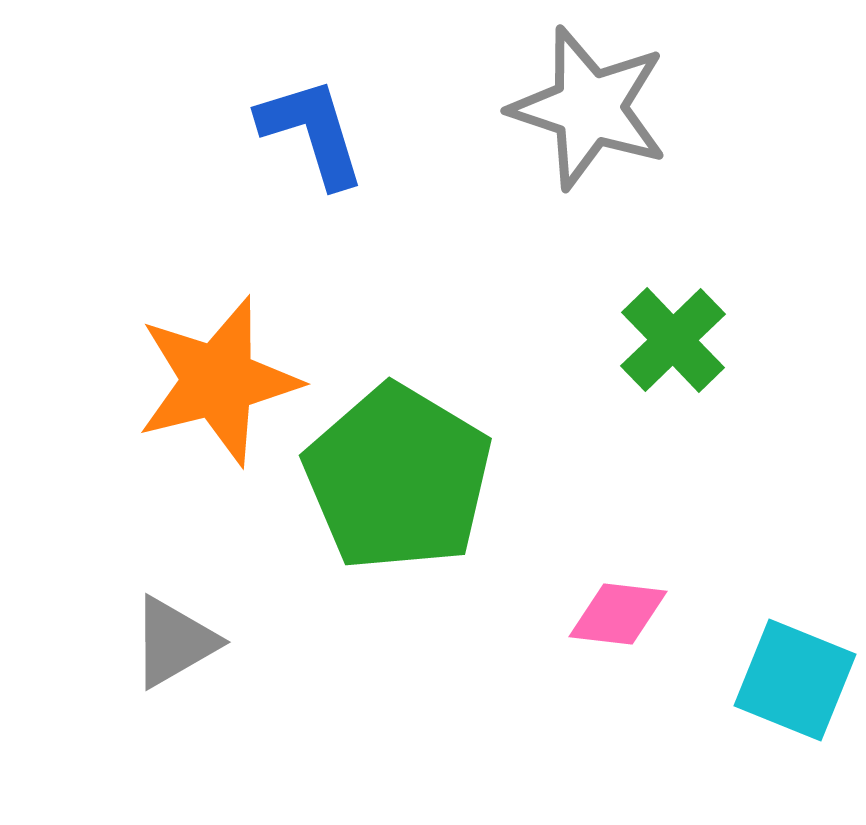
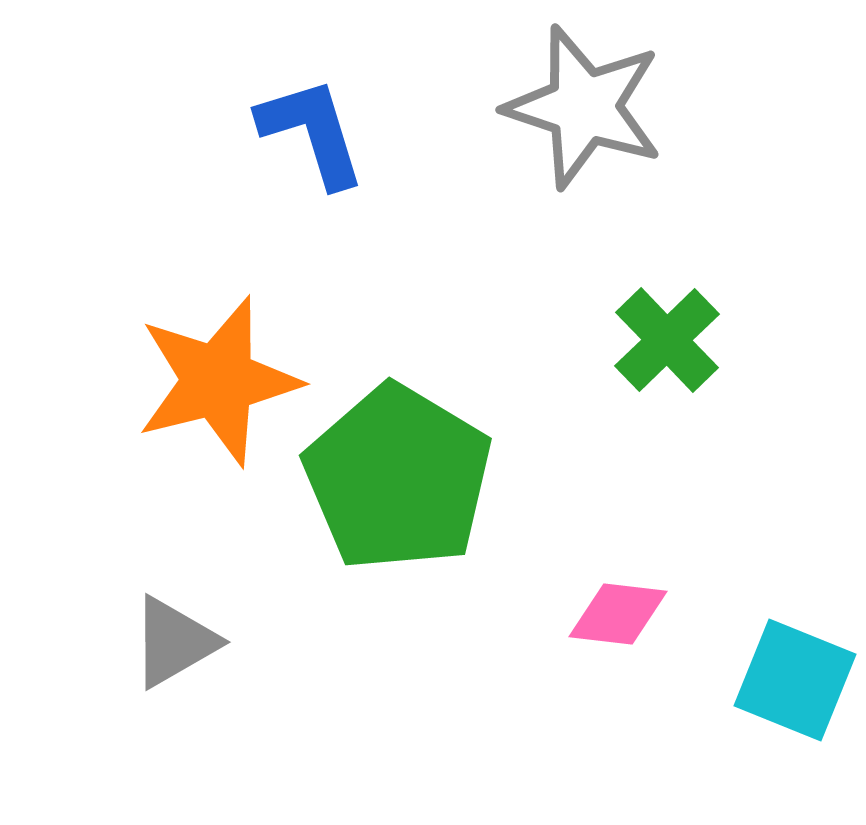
gray star: moved 5 px left, 1 px up
green cross: moved 6 px left
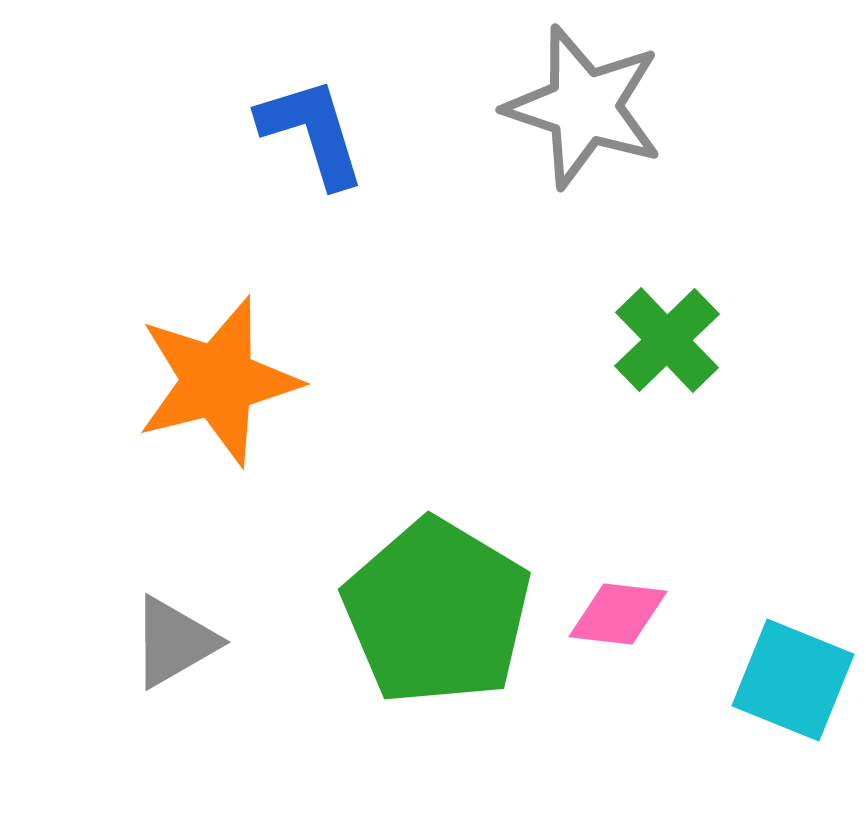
green pentagon: moved 39 px right, 134 px down
cyan square: moved 2 px left
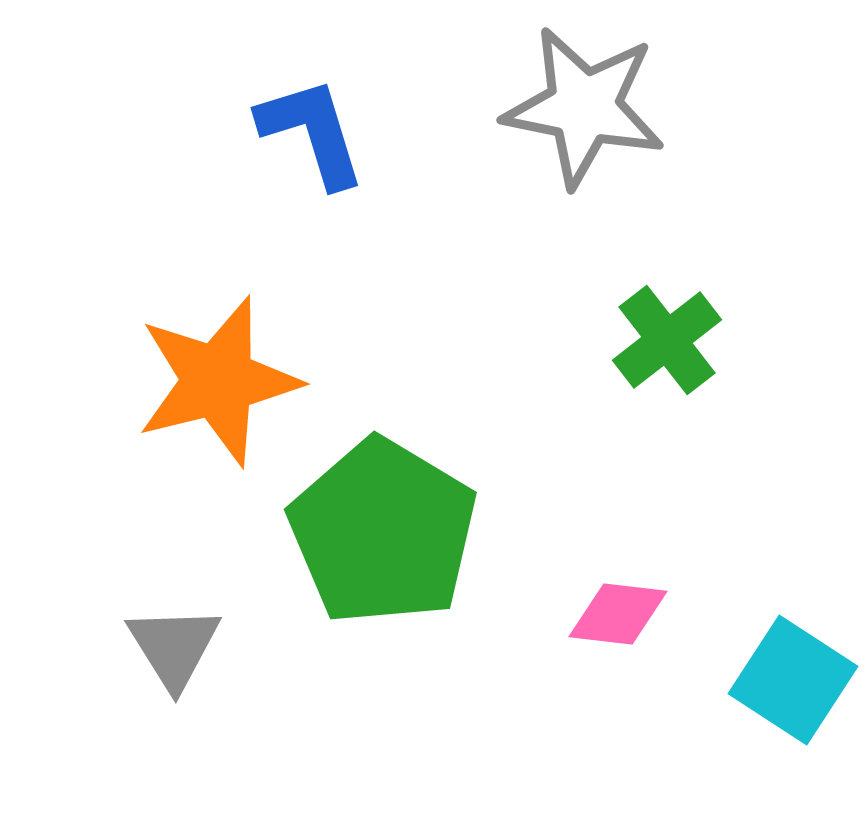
gray star: rotated 7 degrees counterclockwise
green cross: rotated 6 degrees clockwise
green pentagon: moved 54 px left, 80 px up
gray triangle: moved 5 px down; rotated 32 degrees counterclockwise
cyan square: rotated 11 degrees clockwise
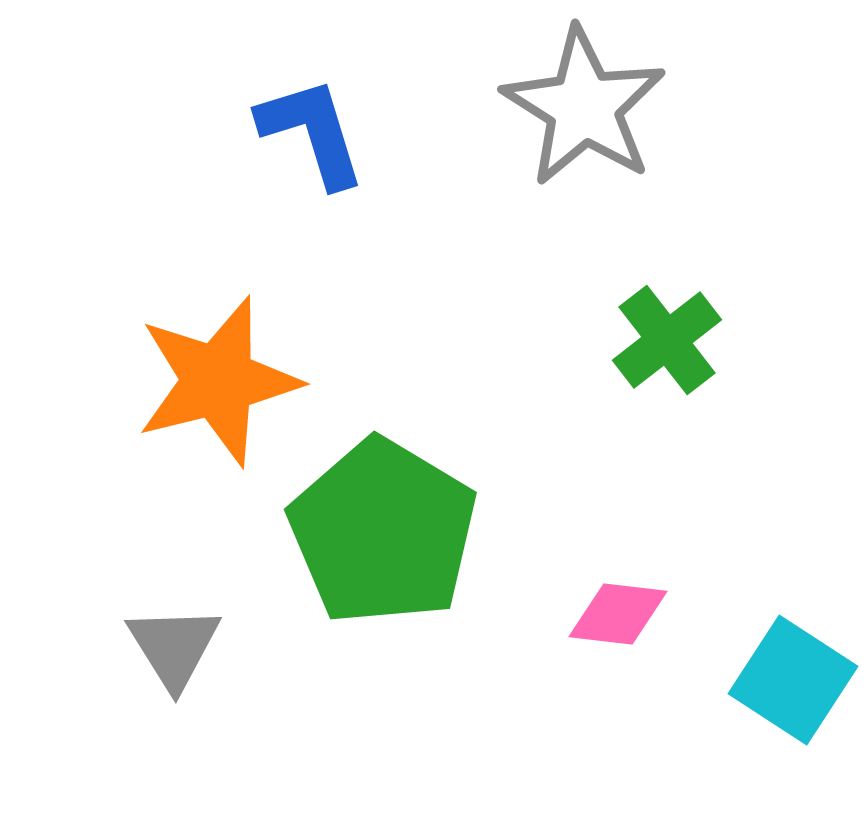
gray star: rotated 21 degrees clockwise
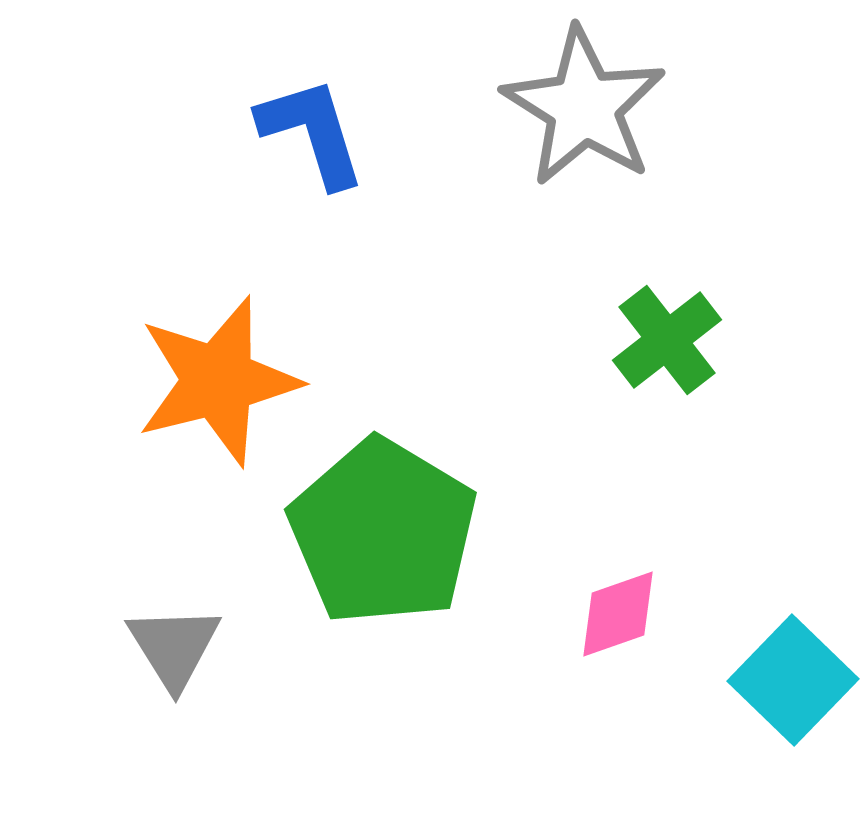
pink diamond: rotated 26 degrees counterclockwise
cyan square: rotated 11 degrees clockwise
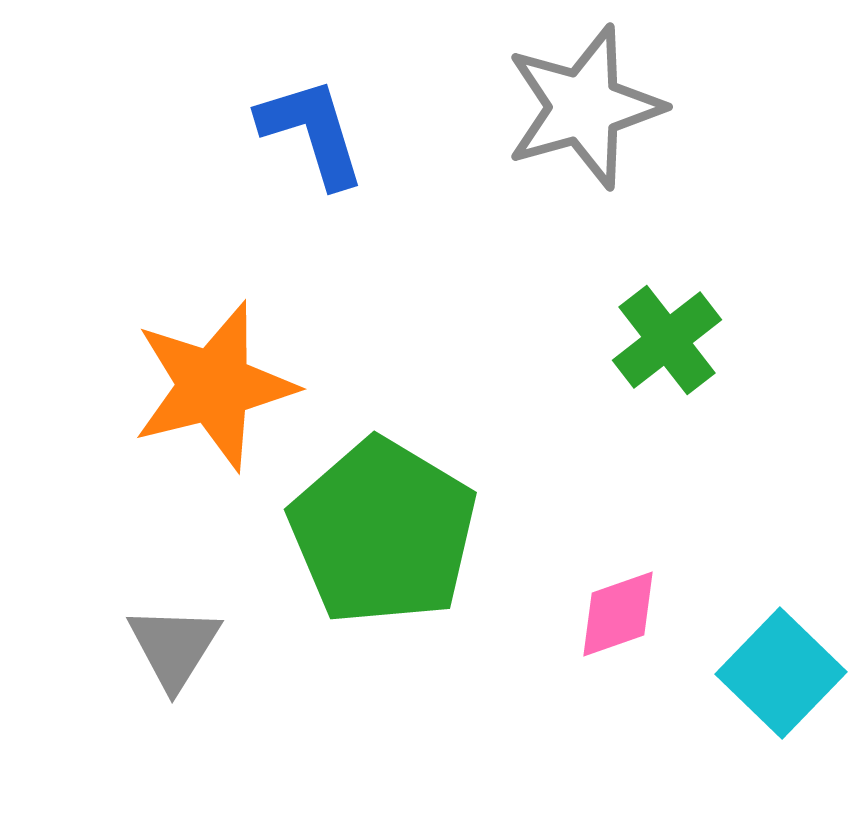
gray star: rotated 24 degrees clockwise
orange star: moved 4 px left, 5 px down
gray triangle: rotated 4 degrees clockwise
cyan square: moved 12 px left, 7 px up
